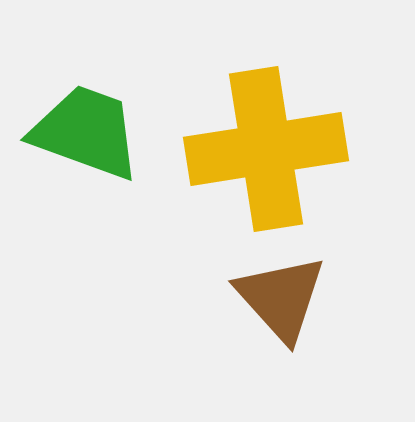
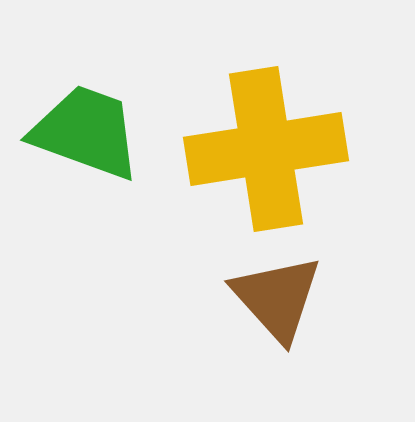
brown triangle: moved 4 px left
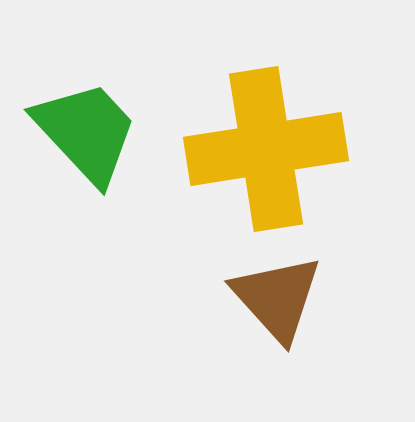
green trapezoid: rotated 27 degrees clockwise
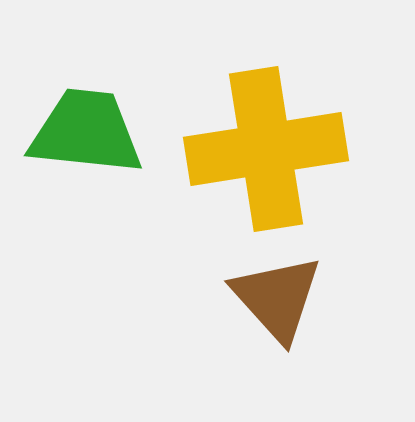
green trapezoid: rotated 41 degrees counterclockwise
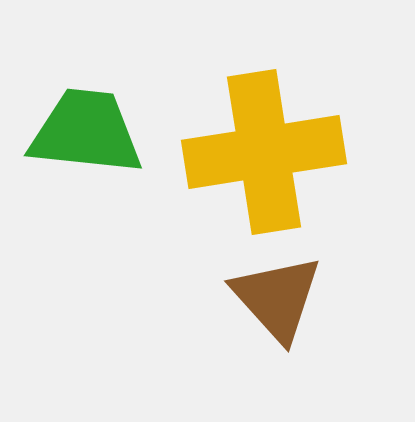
yellow cross: moved 2 px left, 3 px down
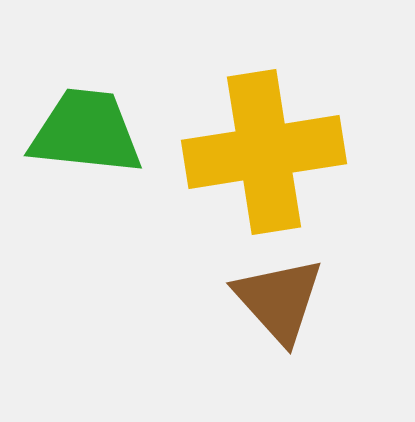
brown triangle: moved 2 px right, 2 px down
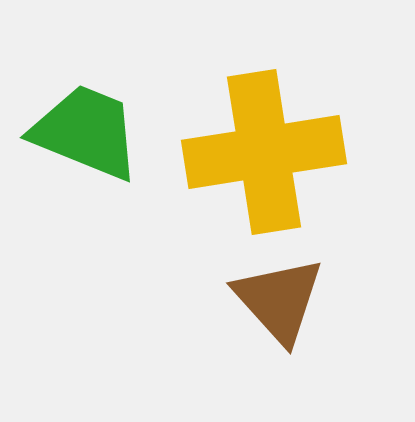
green trapezoid: rotated 16 degrees clockwise
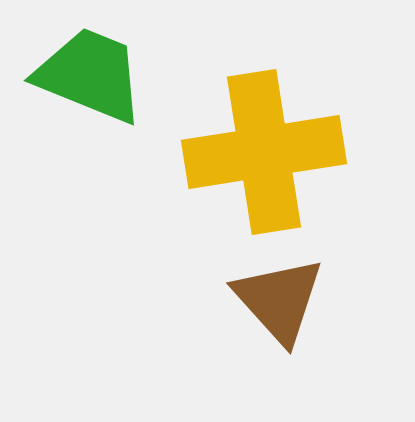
green trapezoid: moved 4 px right, 57 px up
